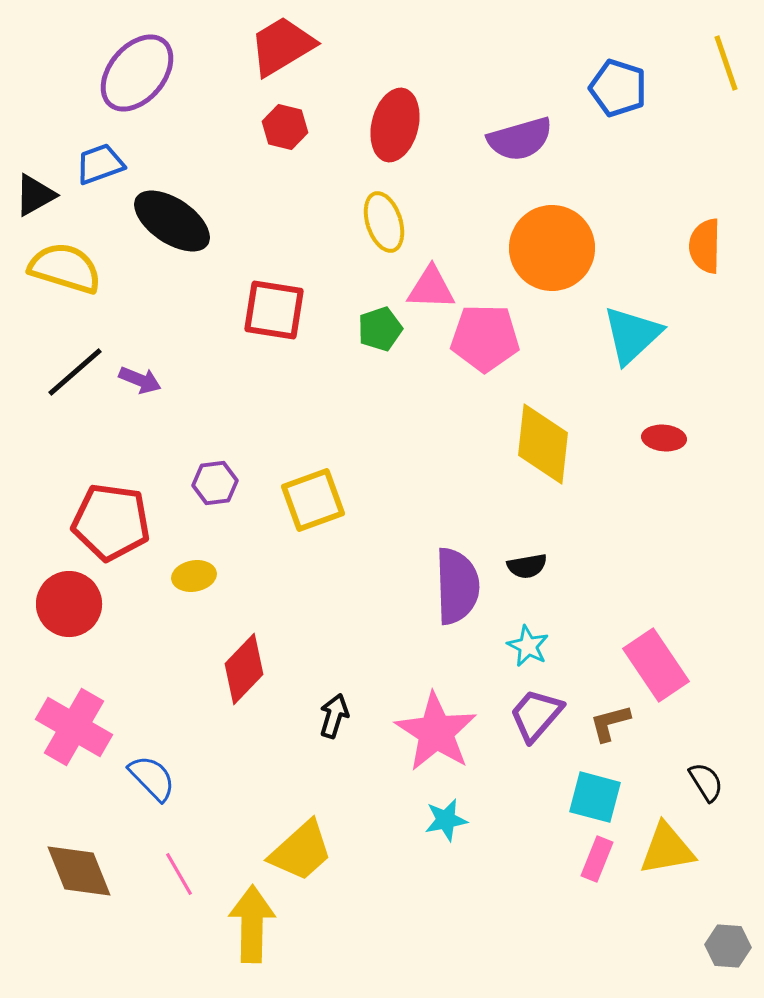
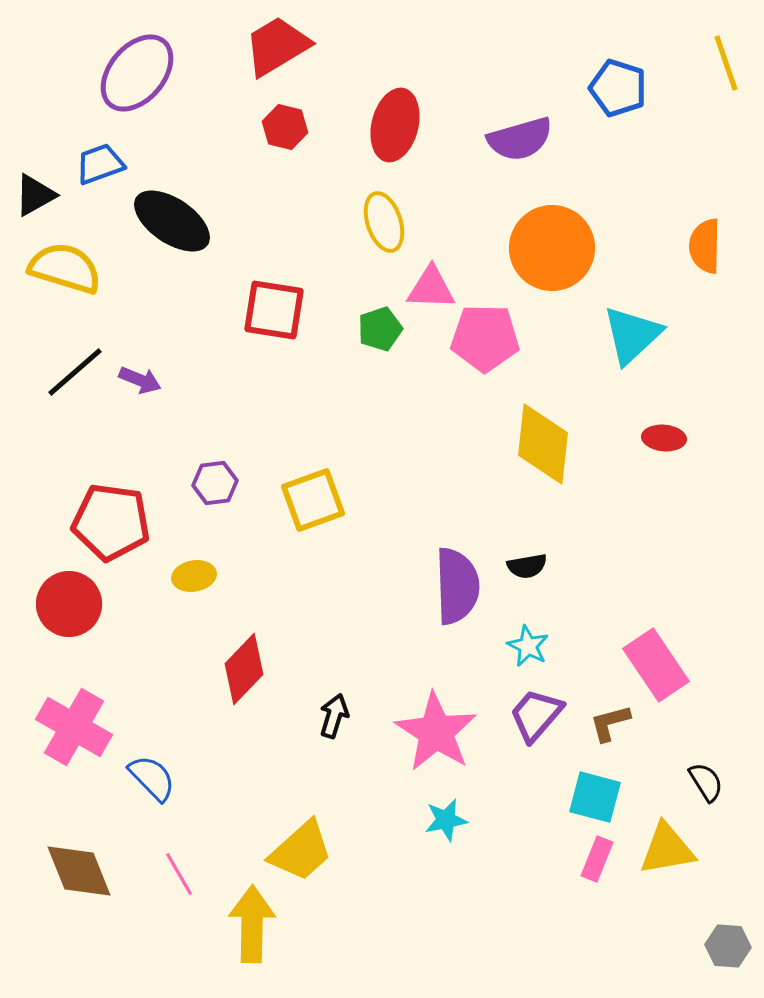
red trapezoid at (282, 46): moved 5 px left
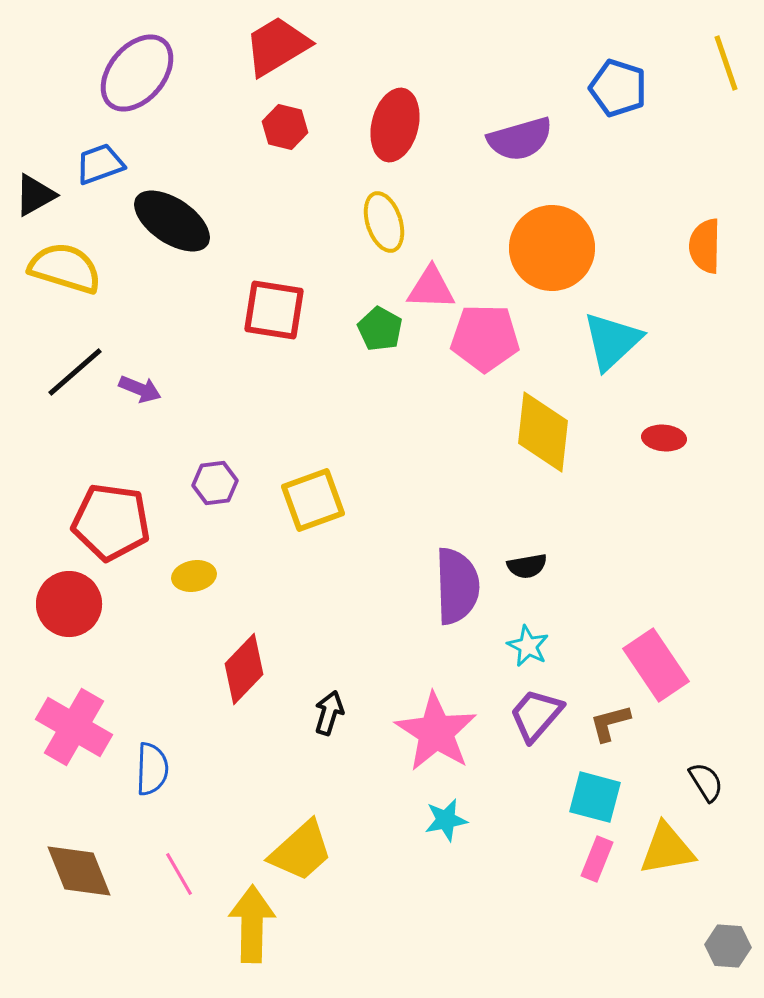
green pentagon at (380, 329): rotated 24 degrees counterclockwise
cyan triangle at (632, 335): moved 20 px left, 6 px down
purple arrow at (140, 380): moved 9 px down
yellow diamond at (543, 444): moved 12 px up
black arrow at (334, 716): moved 5 px left, 3 px up
blue semicircle at (152, 778): moved 9 px up; rotated 46 degrees clockwise
